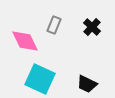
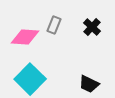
pink diamond: moved 4 px up; rotated 60 degrees counterclockwise
cyan square: moved 10 px left; rotated 20 degrees clockwise
black trapezoid: moved 2 px right
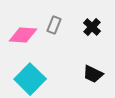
pink diamond: moved 2 px left, 2 px up
black trapezoid: moved 4 px right, 10 px up
